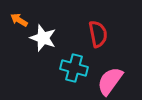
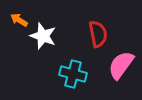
white star: moved 2 px up
cyan cross: moved 1 px left, 6 px down
pink semicircle: moved 11 px right, 16 px up
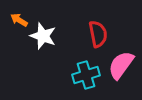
cyan cross: moved 13 px right, 1 px down; rotated 32 degrees counterclockwise
